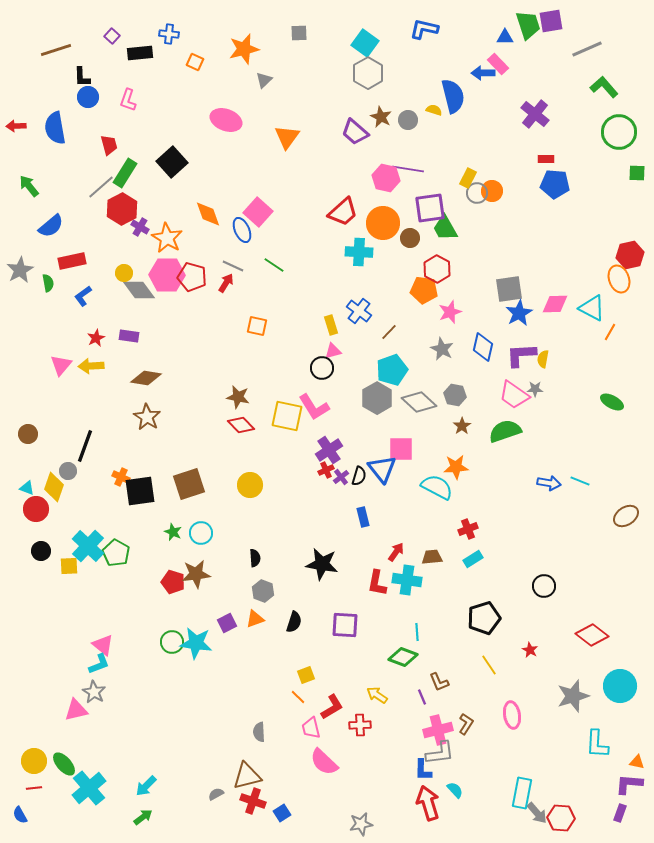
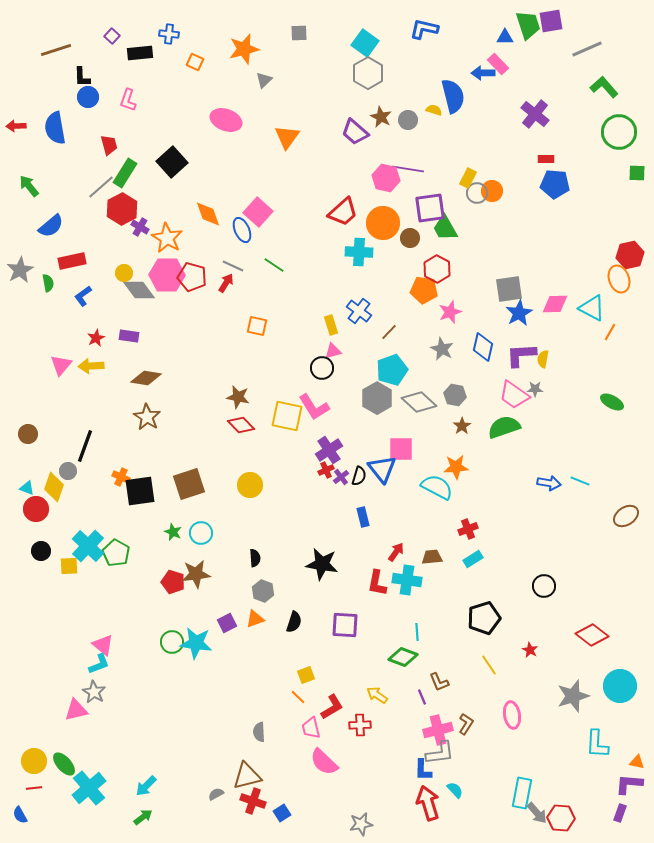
green semicircle at (505, 431): moved 1 px left, 4 px up
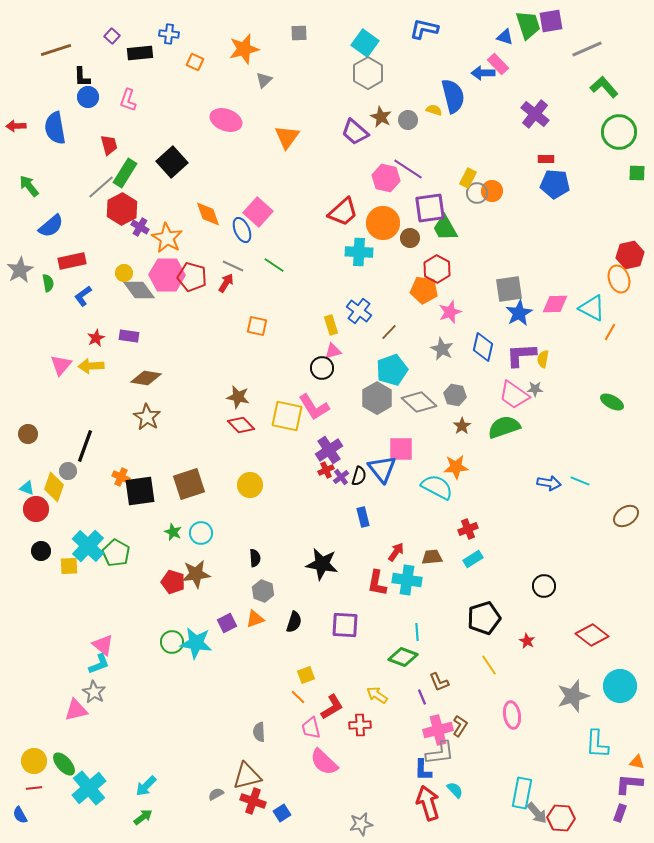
blue triangle at (505, 37): rotated 18 degrees clockwise
purple line at (408, 169): rotated 24 degrees clockwise
red star at (530, 650): moved 3 px left, 9 px up
brown L-shape at (466, 724): moved 6 px left, 2 px down
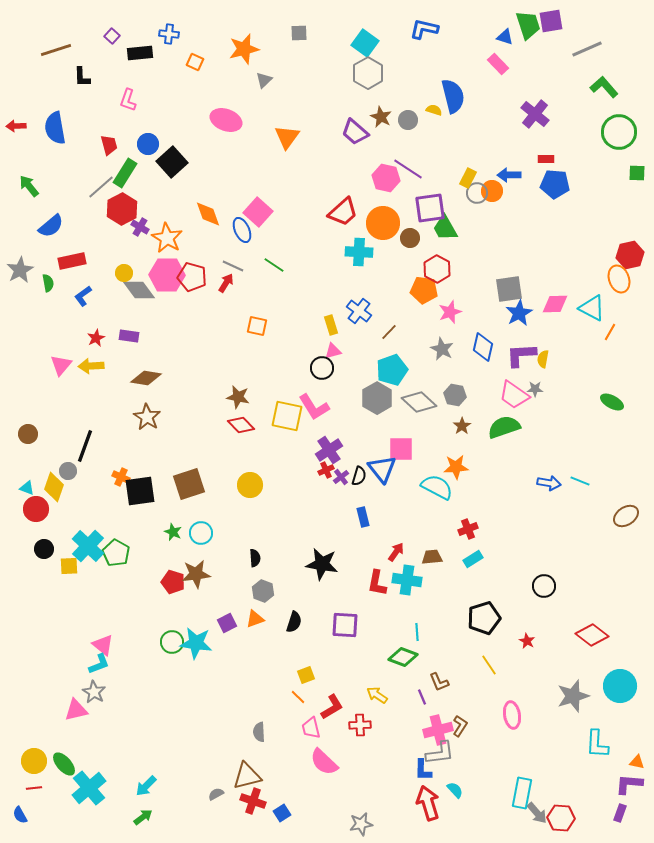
blue arrow at (483, 73): moved 26 px right, 102 px down
blue circle at (88, 97): moved 60 px right, 47 px down
black circle at (41, 551): moved 3 px right, 2 px up
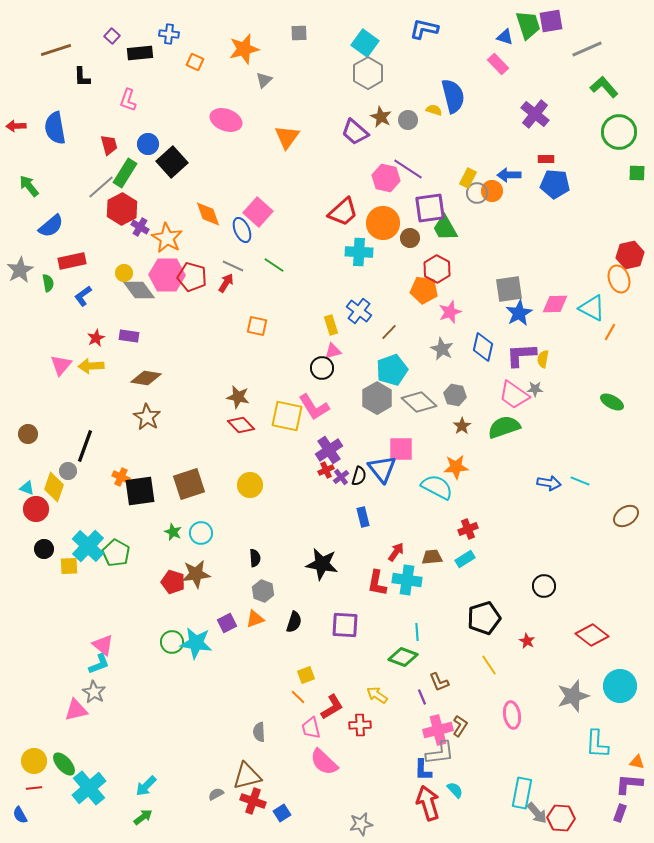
cyan rectangle at (473, 559): moved 8 px left
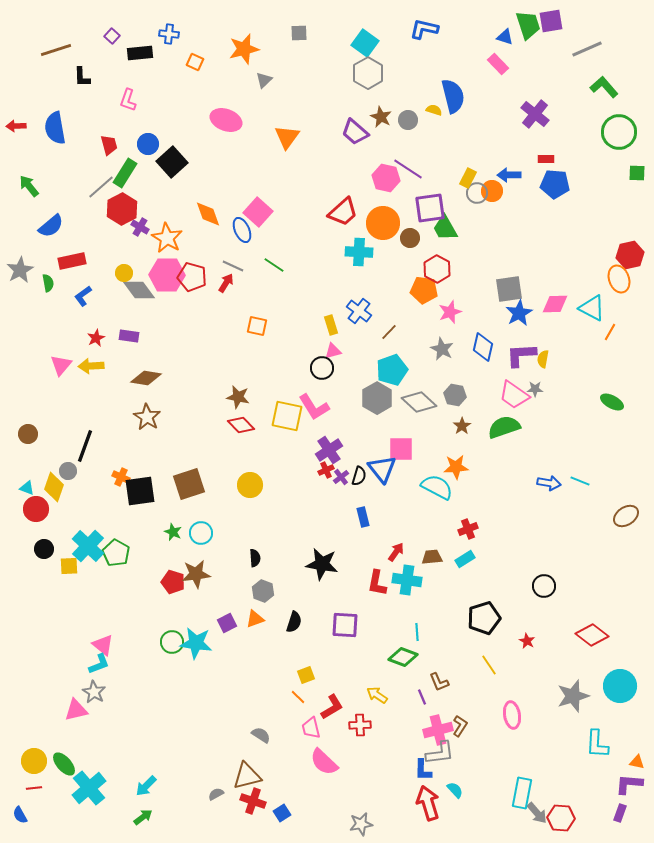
gray semicircle at (259, 732): moved 2 px right, 3 px down; rotated 126 degrees clockwise
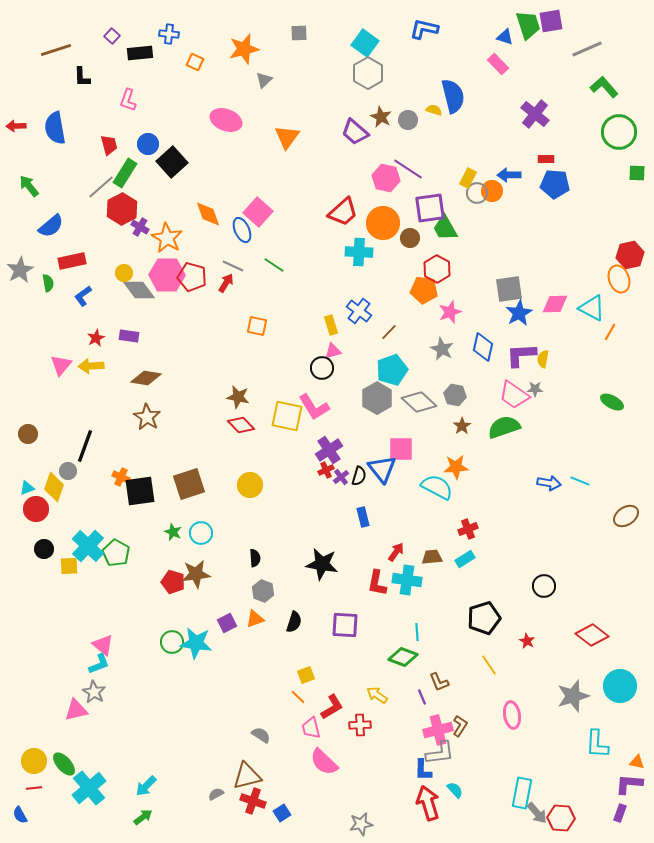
cyan triangle at (27, 488): rotated 42 degrees counterclockwise
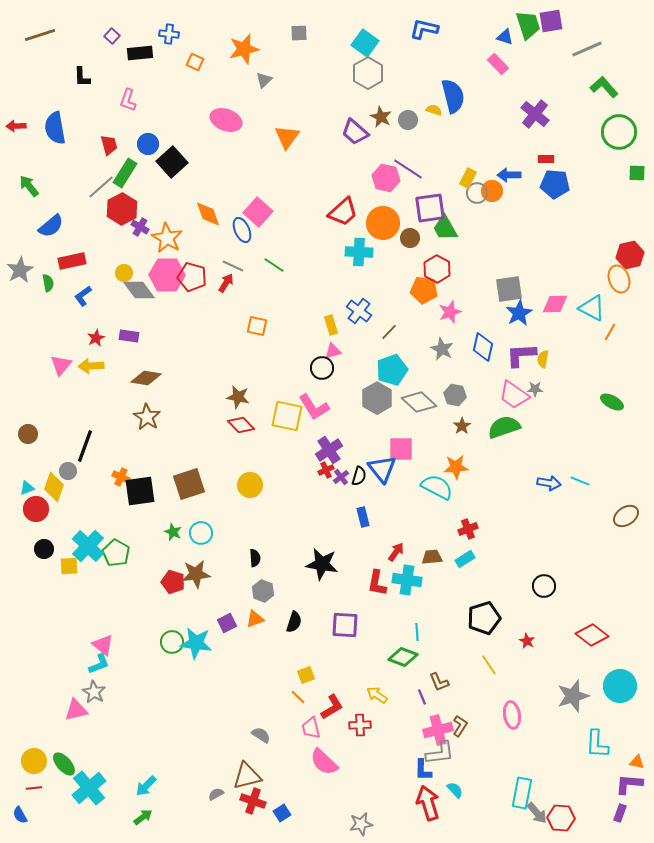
brown line at (56, 50): moved 16 px left, 15 px up
